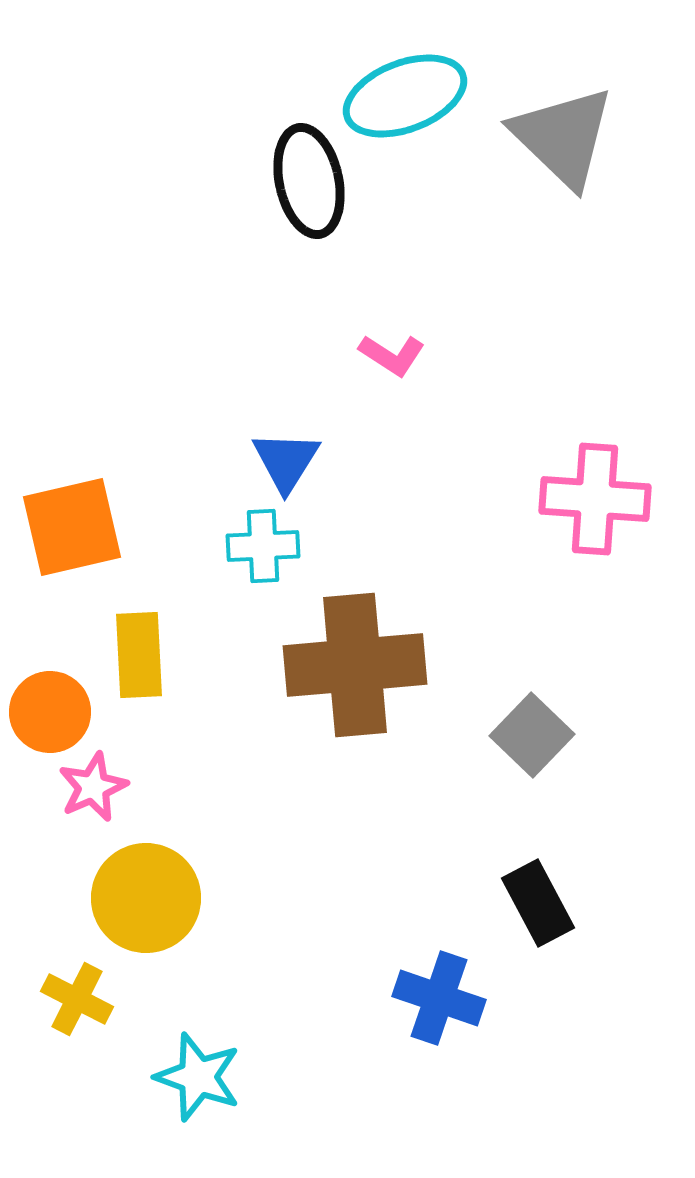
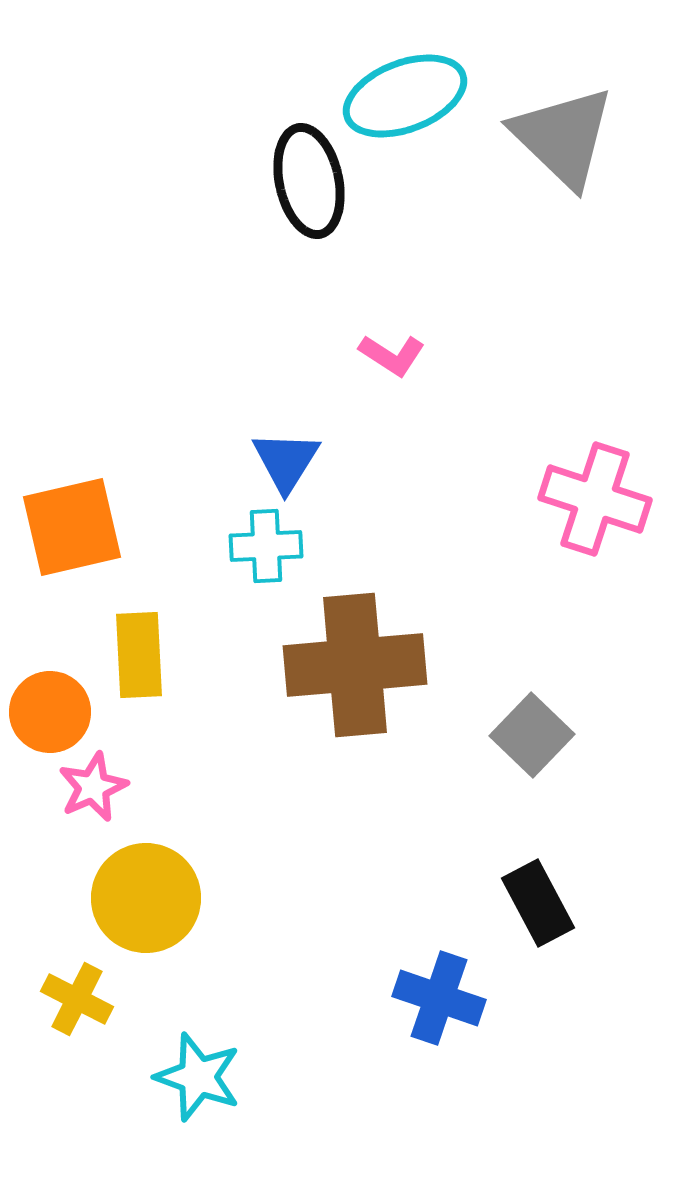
pink cross: rotated 14 degrees clockwise
cyan cross: moved 3 px right
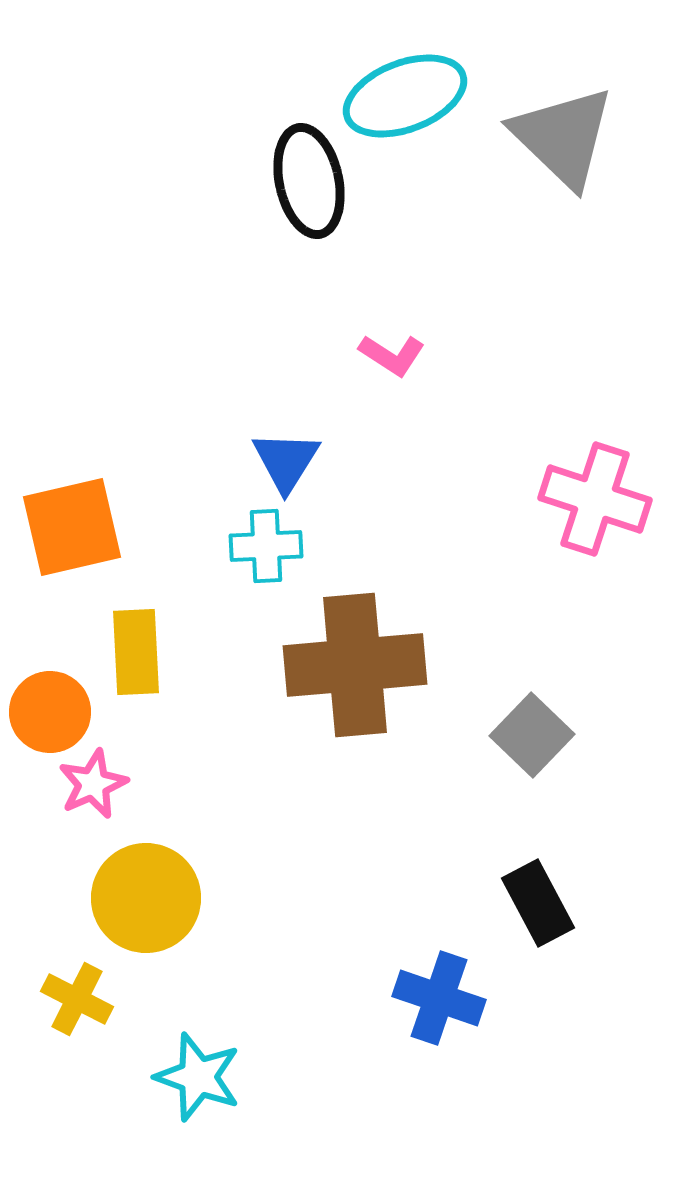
yellow rectangle: moved 3 px left, 3 px up
pink star: moved 3 px up
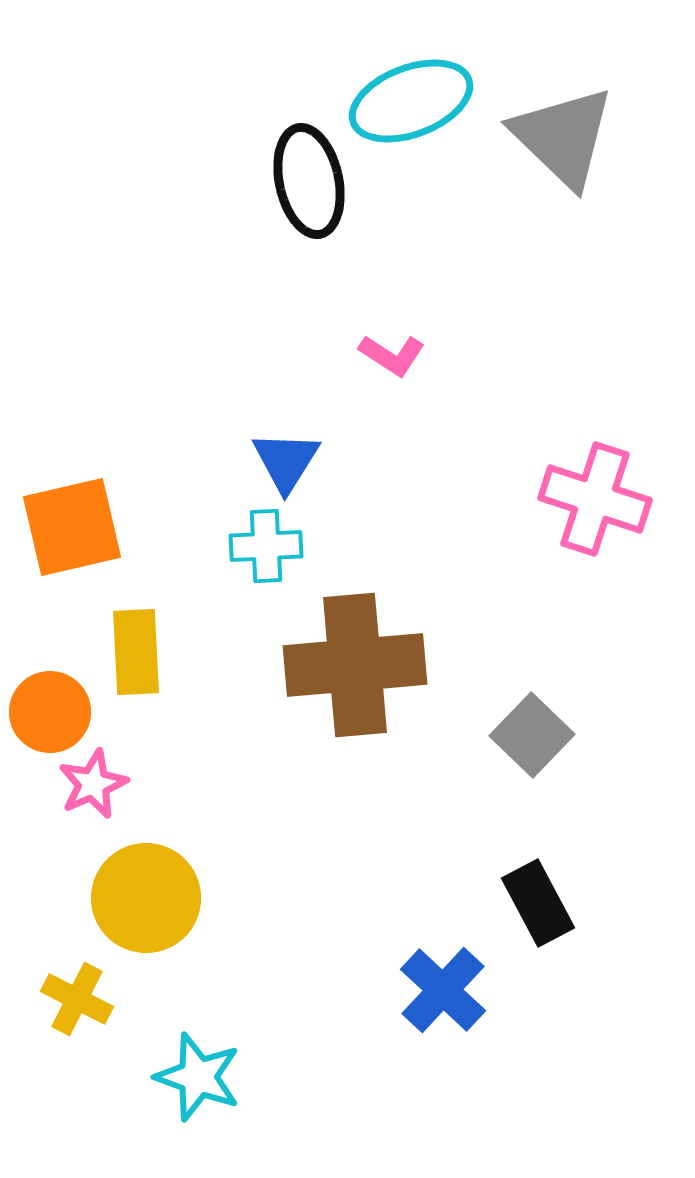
cyan ellipse: moved 6 px right, 5 px down
blue cross: moved 4 px right, 8 px up; rotated 24 degrees clockwise
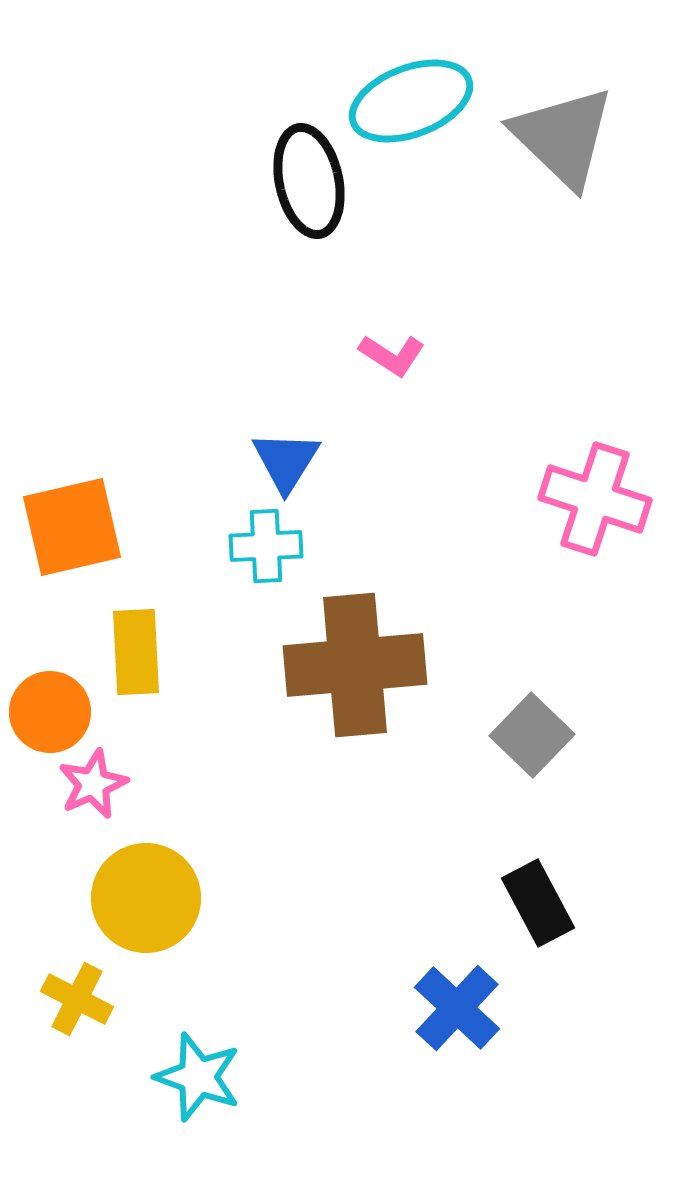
blue cross: moved 14 px right, 18 px down
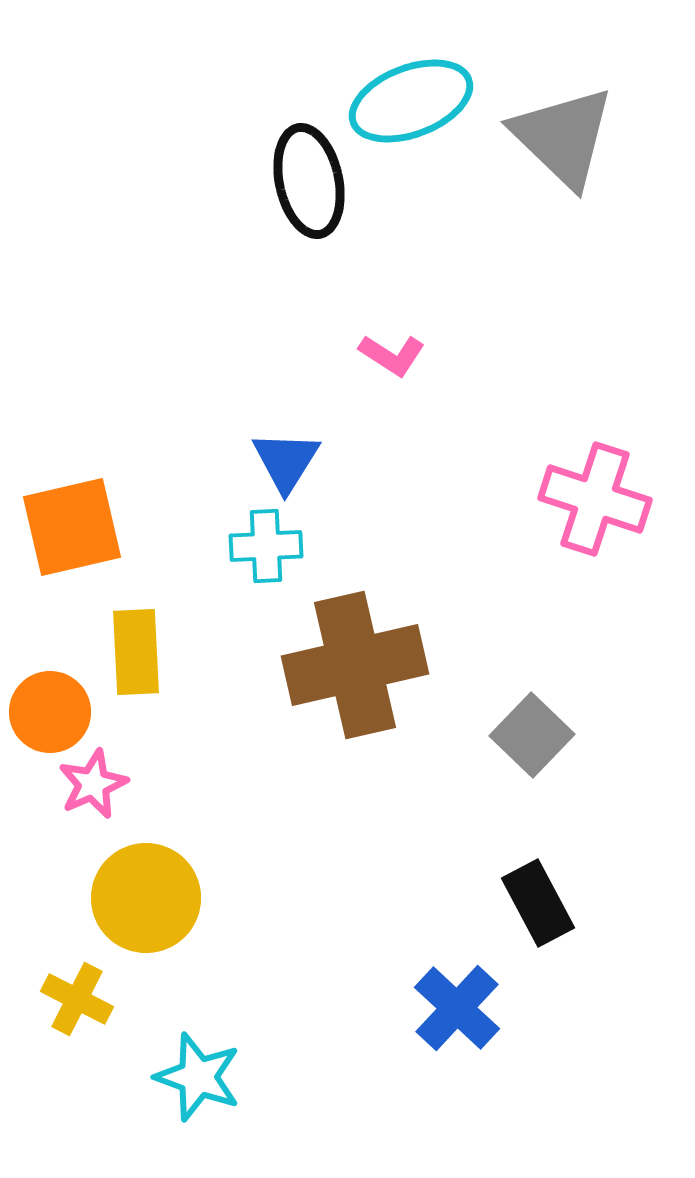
brown cross: rotated 8 degrees counterclockwise
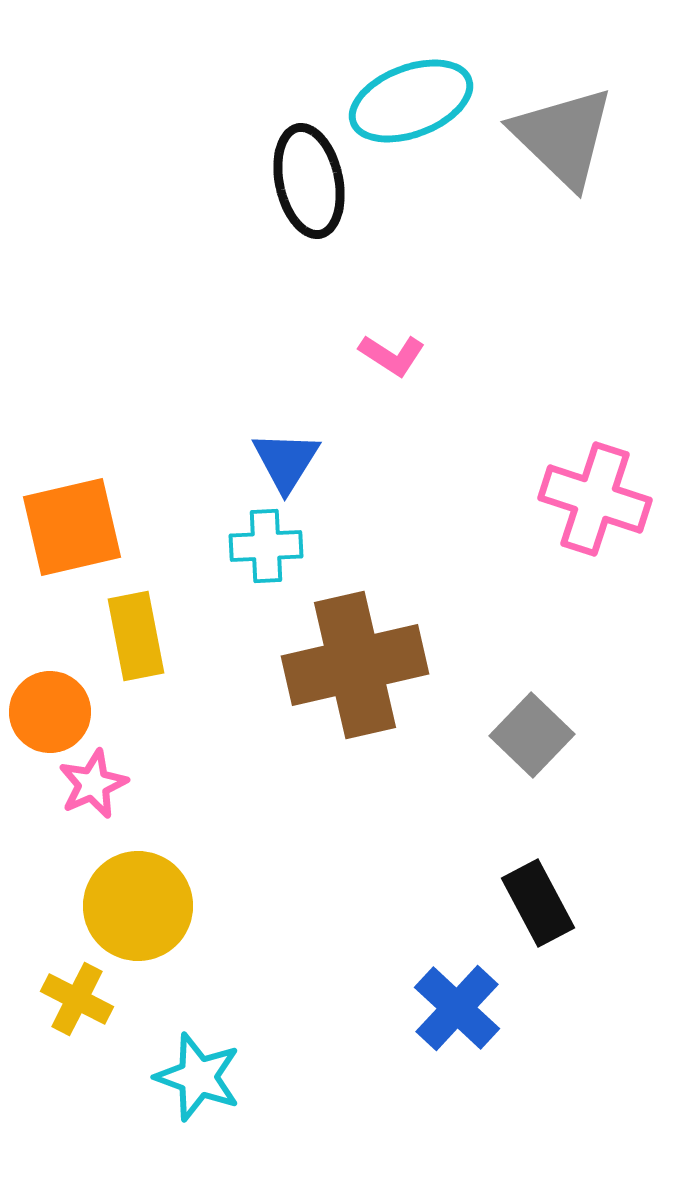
yellow rectangle: moved 16 px up; rotated 8 degrees counterclockwise
yellow circle: moved 8 px left, 8 px down
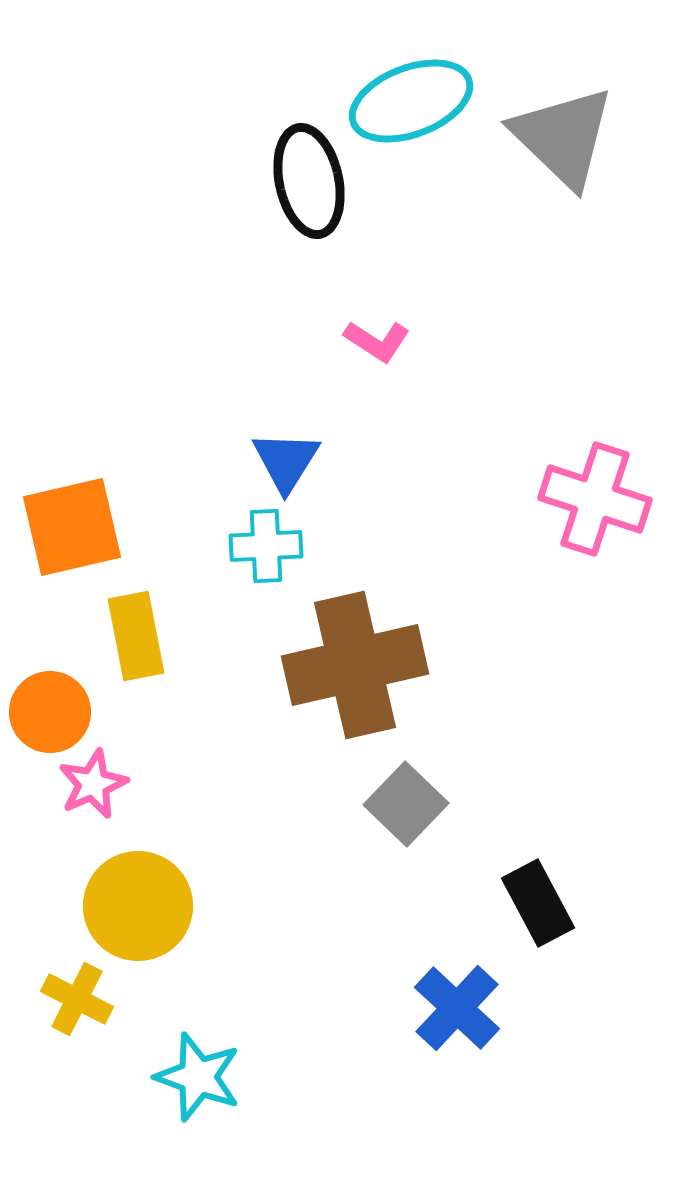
pink L-shape: moved 15 px left, 14 px up
gray square: moved 126 px left, 69 px down
